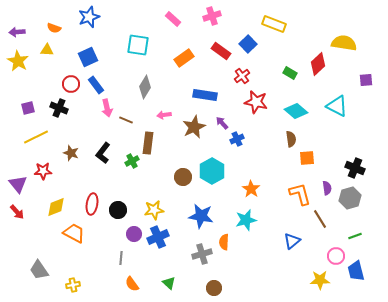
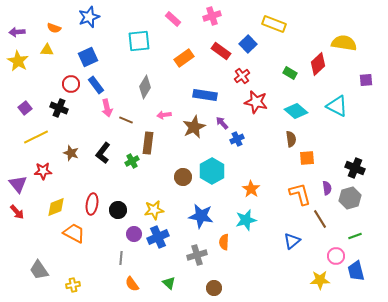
cyan square at (138, 45): moved 1 px right, 4 px up; rotated 15 degrees counterclockwise
purple square at (28, 108): moved 3 px left; rotated 24 degrees counterclockwise
gray cross at (202, 254): moved 5 px left, 1 px down
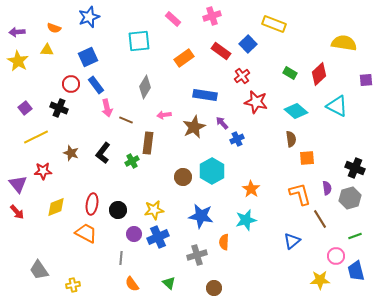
red diamond at (318, 64): moved 1 px right, 10 px down
orange trapezoid at (74, 233): moved 12 px right
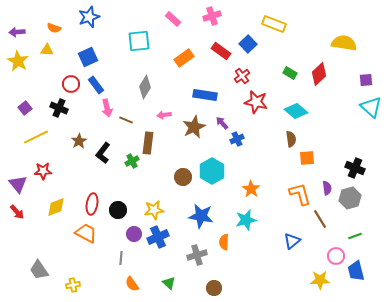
cyan triangle at (337, 106): moved 34 px right, 1 px down; rotated 15 degrees clockwise
brown star at (71, 153): moved 8 px right, 12 px up; rotated 21 degrees clockwise
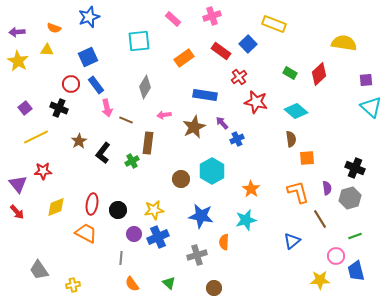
red cross at (242, 76): moved 3 px left, 1 px down
brown circle at (183, 177): moved 2 px left, 2 px down
orange L-shape at (300, 194): moved 2 px left, 2 px up
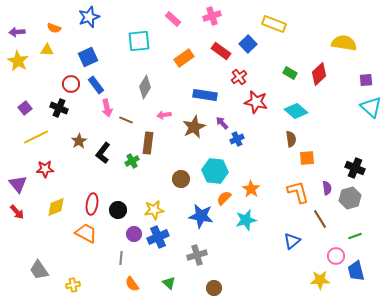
red star at (43, 171): moved 2 px right, 2 px up
cyan hexagon at (212, 171): moved 3 px right; rotated 25 degrees counterclockwise
orange semicircle at (224, 242): moved 44 px up; rotated 42 degrees clockwise
